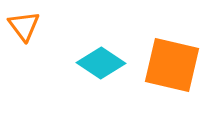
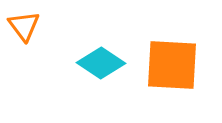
orange square: rotated 10 degrees counterclockwise
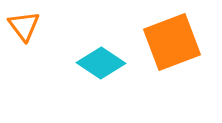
orange square: moved 23 px up; rotated 24 degrees counterclockwise
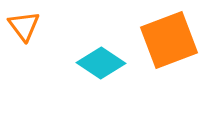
orange square: moved 3 px left, 2 px up
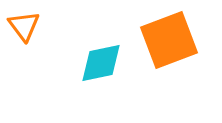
cyan diamond: rotated 45 degrees counterclockwise
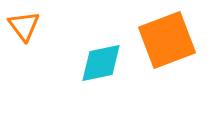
orange square: moved 2 px left
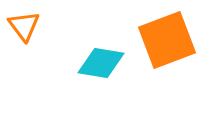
cyan diamond: rotated 21 degrees clockwise
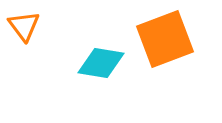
orange square: moved 2 px left, 1 px up
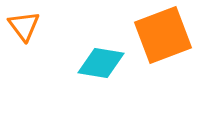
orange square: moved 2 px left, 4 px up
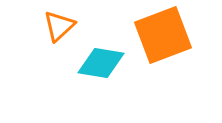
orange triangle: moved 35 px right; rotated 24 degrees clockwise
